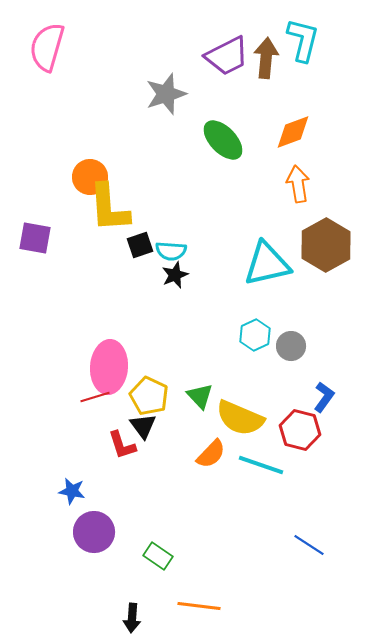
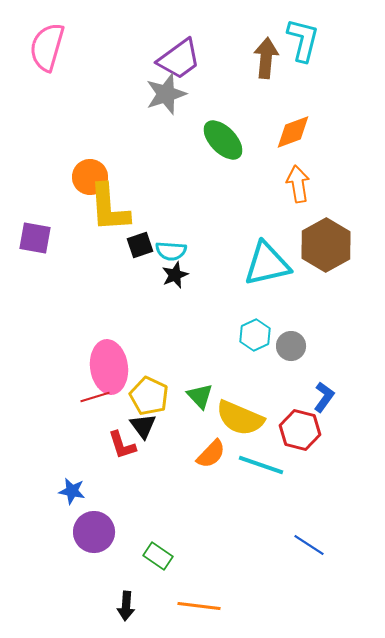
purple trapezoid: moved 48 px left, 3 px down; rotated 9 degrees counterclockwise
pink ellipse: rotated 12 degrees counterclockwise
black arrow: moved 6 px left, 12 px up
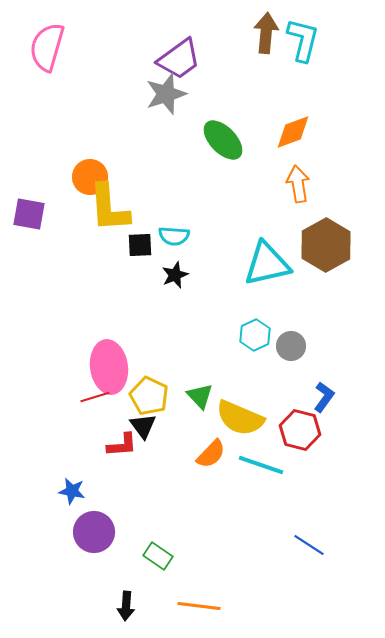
brown arrow: moved 25 px up
purple square: moved 6 px left, 24 px up
black square: rotated 16 degrees clockwise
cyan semicircle: moved 3 px right, 15 px up
red L-shape: rotated 76 degrees counterclockwise
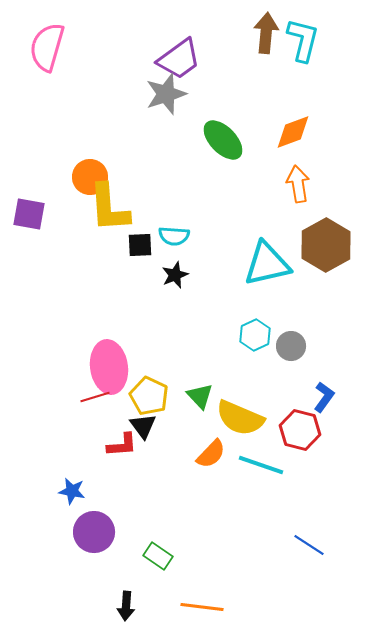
orange line: moved 3 px right, 1 px down
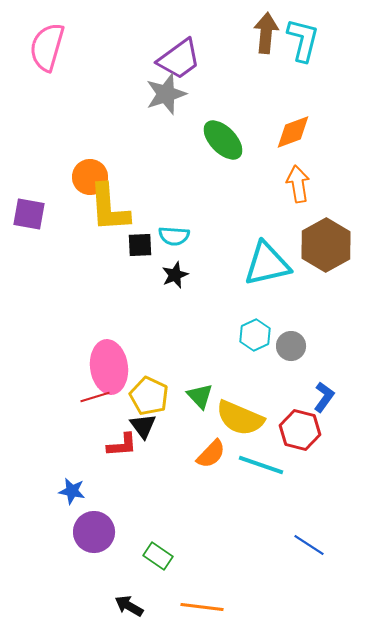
black arrow: moved 3 px right; rotated 116 degrees clockwise
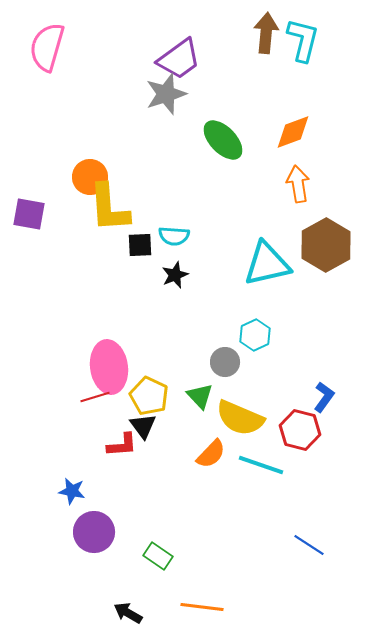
gray circle: moved 66 px left, 16 px down
black arrow: moved 1 px left, 7 px down
